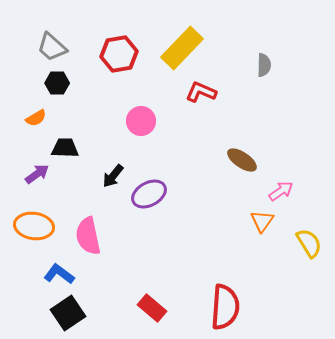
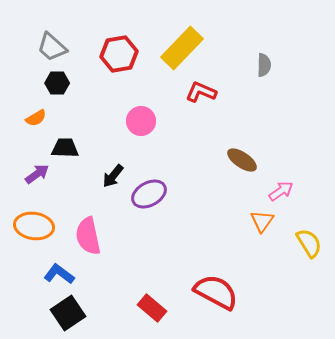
red semicircle: moved 9 px left, 15 px up; rotated 66 degrees counterclockwise
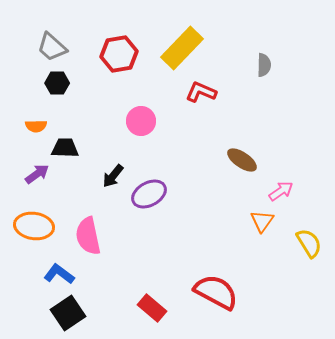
orange semicircle: moved 8 px down; rotated 30 degrees clockwise
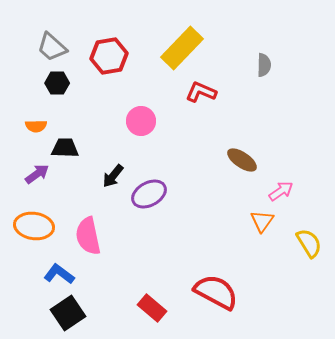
red hexagon: moved 10 px left, 2 px down
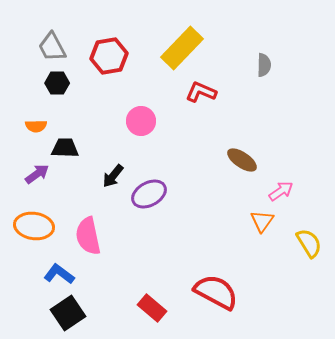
gray trapezoid: rotated 20 degrees clockwise
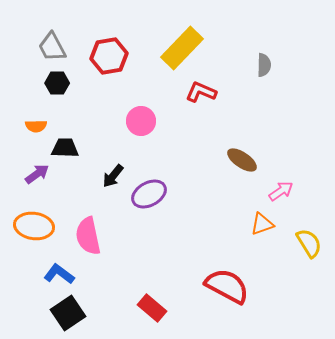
orange triangle: moved 3 px down; rotated 35 degrees clockwise
red semicircle: moved 11 px right, 6 px up
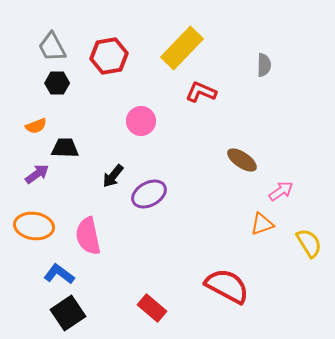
orange semicircle: rotated 20 degrees counterclockwise
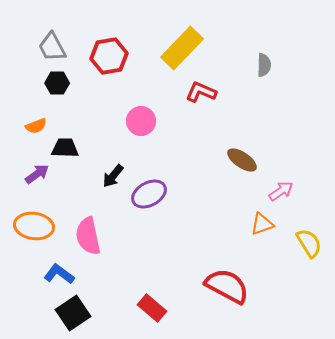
black square: moved 5 px right
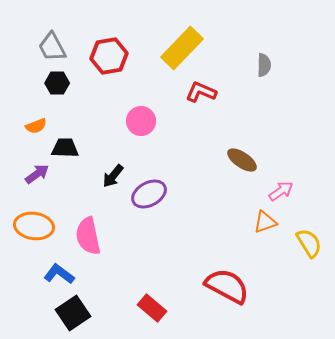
orange triangle: moved 3 px right, 2 px up
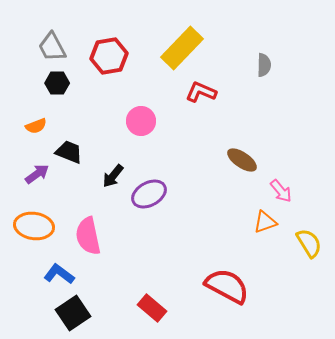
black trapezoid: moved 4 px right, 4 px down; rotated 20 degrees clockwise
pink arrow: rotated 85 degrees clockwise
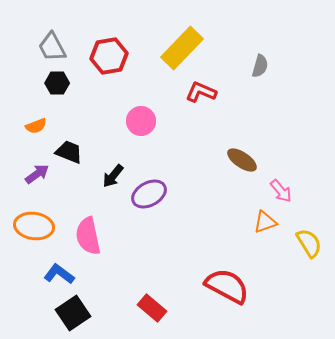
gray semicircle: moved 4 px left, 1 px down; rotated 15 degrees clockwise
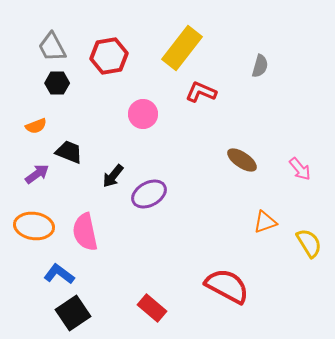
yellow rectangle: rotated 6 degrees counterclockwise
pink circle: moved 2 px right, 7 px up
pink arrow: moved 19 px right, 22 px up
pink semicircle: moved 3 px left, 4 px up
